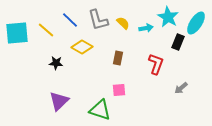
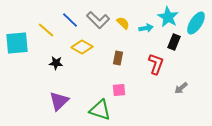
gray L-shape: rotated 30 degrees counterclockwise
cyan square: moved 10 px down
black rectangle: moved 4 px left
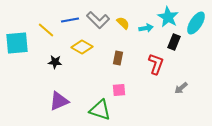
blue line: rotated 54 degrees counterclockwise
black star: moved 1 px left, 1 px up
purple triangle: rotated 20 degrees clockwise
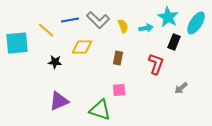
yellow semicircle: moved 3 px down; rotated 24 degrees clockwise
yellow diamond: rotated 30 degrees counterclockwise
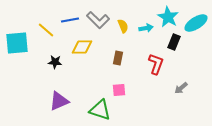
cyan ellipse: rotated 25 degrees clockwise
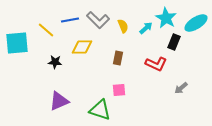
cyan star: moved 2 px left, 1 px down
cyan arrow: rotated 32 degrees counterclockwise
red L-shape: rotated 95 degrees clockwise
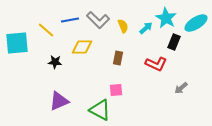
pink square: moved 3 px left
green triangle: rotated 10 degrees clockwise
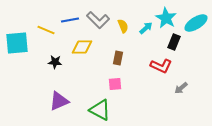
yellow line: rotated 18 degrees counterclockwise
red L-shape: moved 5 px right, 2 px down
pink square: moved 1 px left, 6 px up
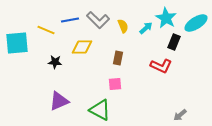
gray arrow: moved 1 px left, 27 px down
